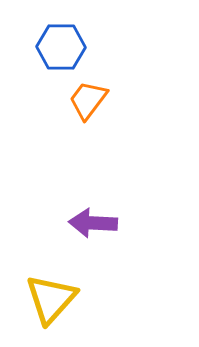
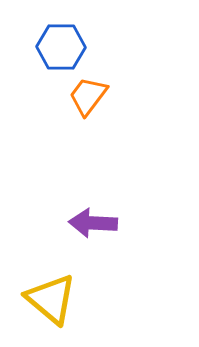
orange trapezoid: moved 4 px up
yellow triangle: rotated 32 degrees counterclockwise
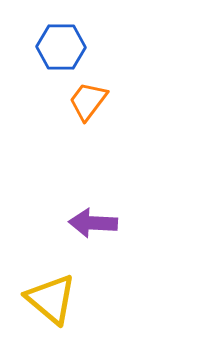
orange trapezoid: moved 5 px down
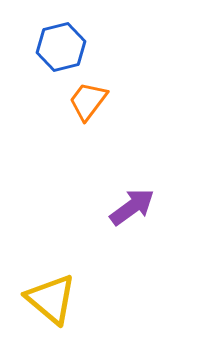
blue hexagon: rotated 15 degrees counterclockwise
purple arrow: moved 39 px right, 16 px up; rotated 141 degrees clockwise
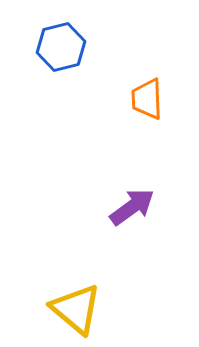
orange trapezoid: moved 59 px right, 2 px up; rotated 39 degrees counterclockwise
yellow triangle: moved 25 px right, 10 px down
